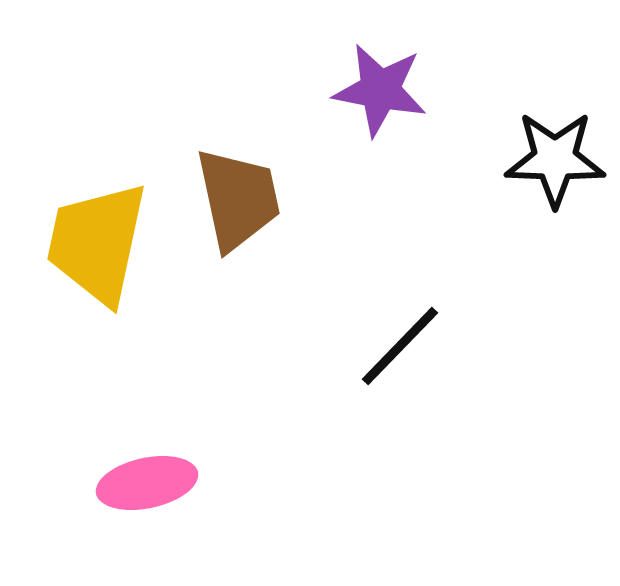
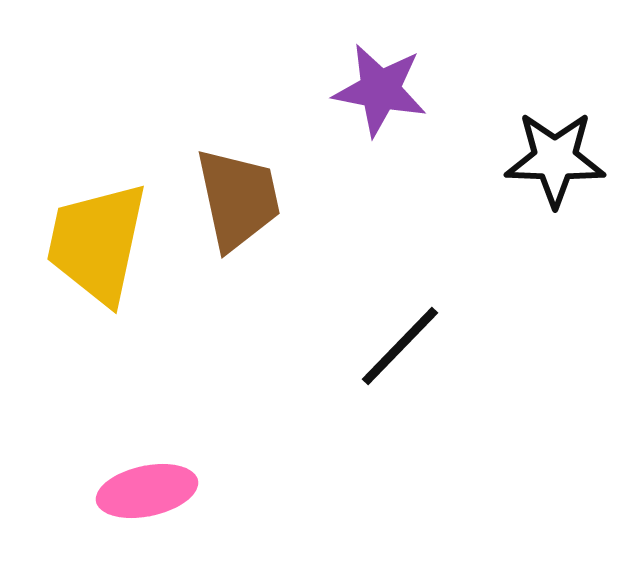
pink ellipse: moved 8 px down
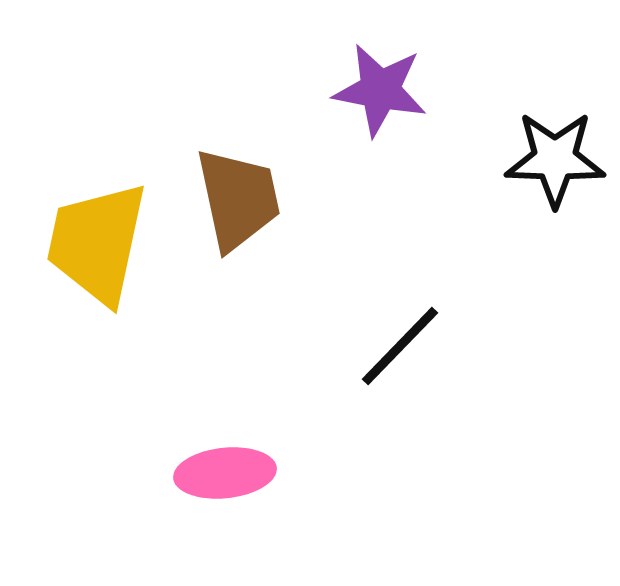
pink ellipse: moved 78 px right, 18 px up; rotated 6 degrees clockwise
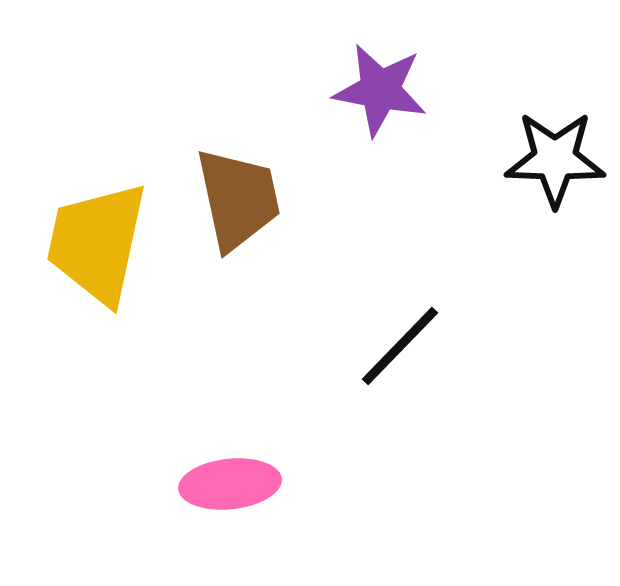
pink ellipse: moved 5 px right, 11 px down
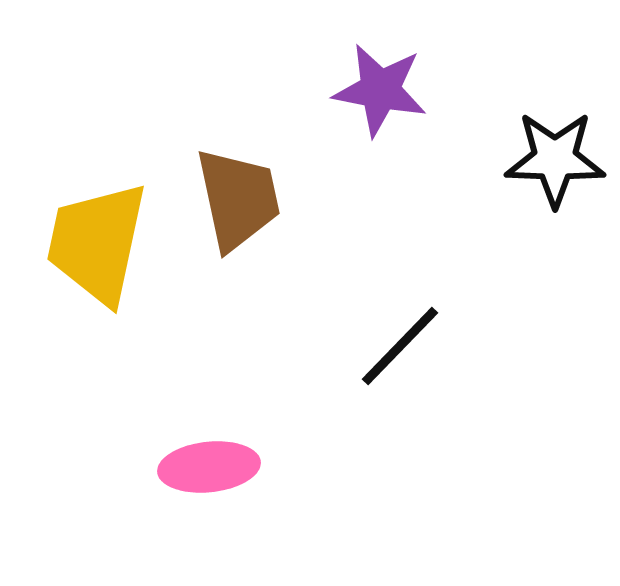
pink ellipse: moved 21 px left, 17 px up
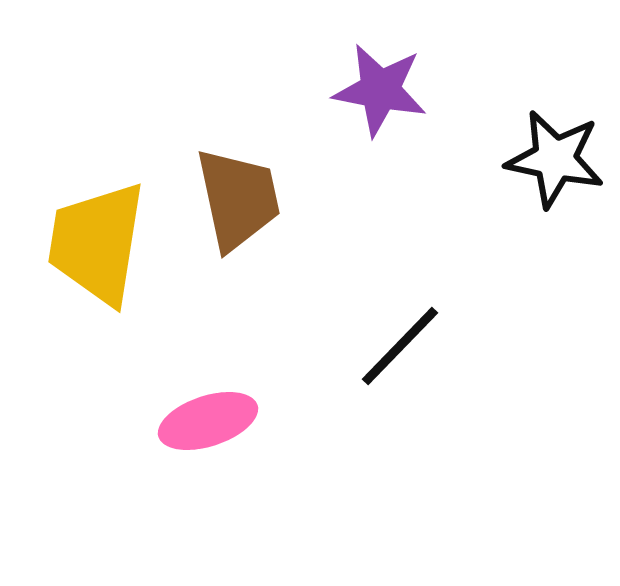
black star: rotated 10 degrees clockwise
yellow trapezoid: rotated 3 degrees counterclockwise
pink ellipse: moved 1 px left, 46 px up; rotated 12 degrees counterclockwise
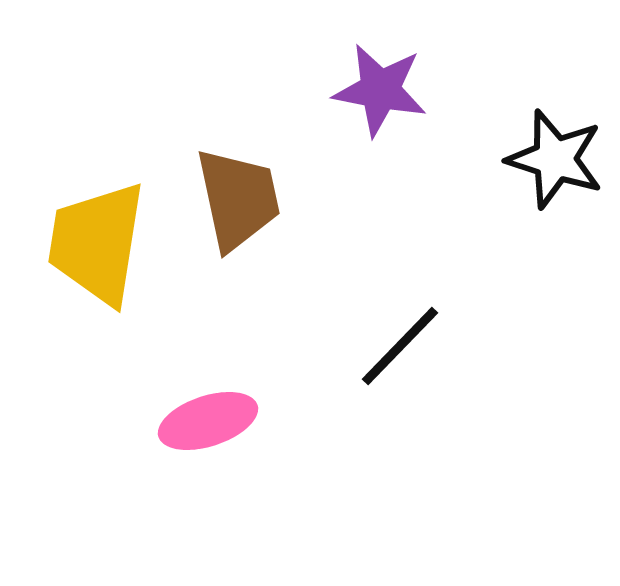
black star: rotated 6 degrees clockwise
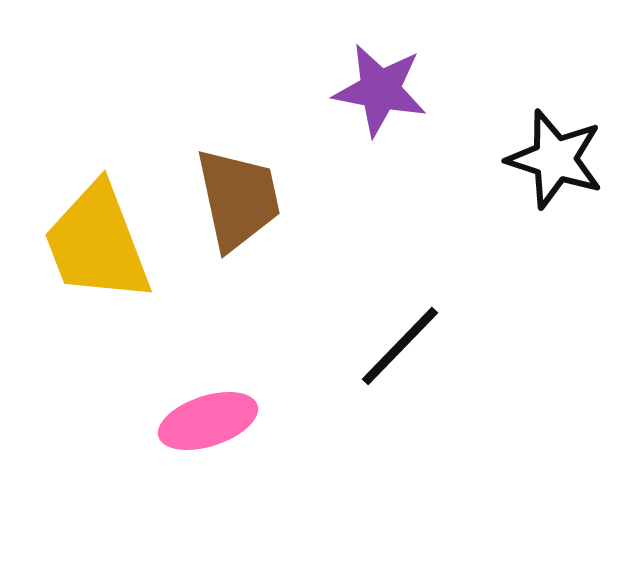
yellow trapezoid: rotated 30 degrees counterclockwise
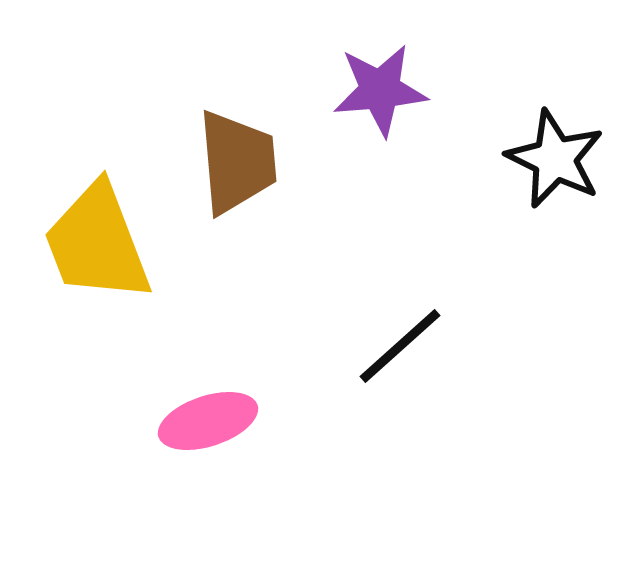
purple star: rotated 16 degrees counterclockwise
black star: rotated 8 degrees clockwise
brown trapezoid: moved 1 px left, 37 px up; rotated 7 degrees clockwise
black line: rotated 4 degrees clockwise
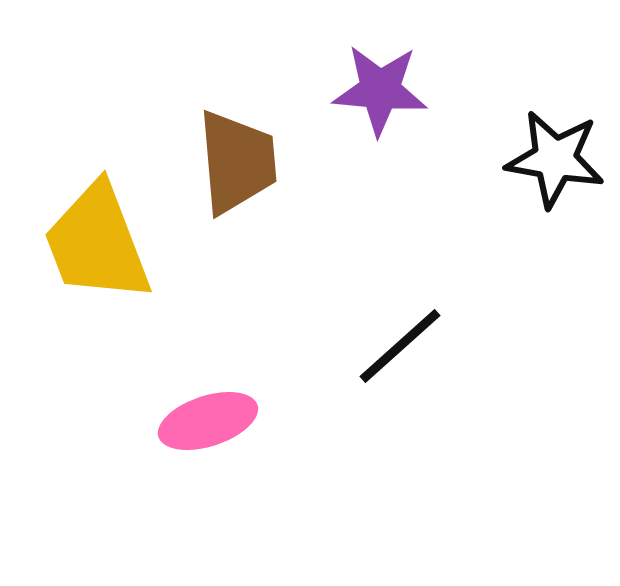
purple star: rotated 10 degrees clockwise
black star: rotated 16 degrees counterclockwise
